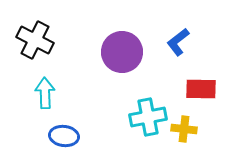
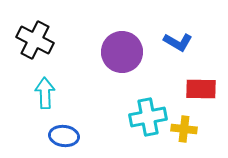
blue L-shape: rotated 112 degrees counterclockwise
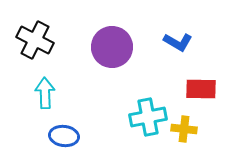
purple circle: moved 10 px left, 5 px up
